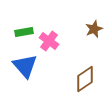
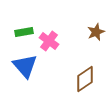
brown star: moved 2 px right, 3 px down
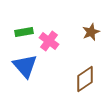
brown star: moved 5 px left
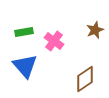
brown star: moved 4 px right, 2 px up
pink cross: moved 5 px right
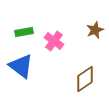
blue triangle: moved 4 px left; rotated 12 degrees counterclockwise
